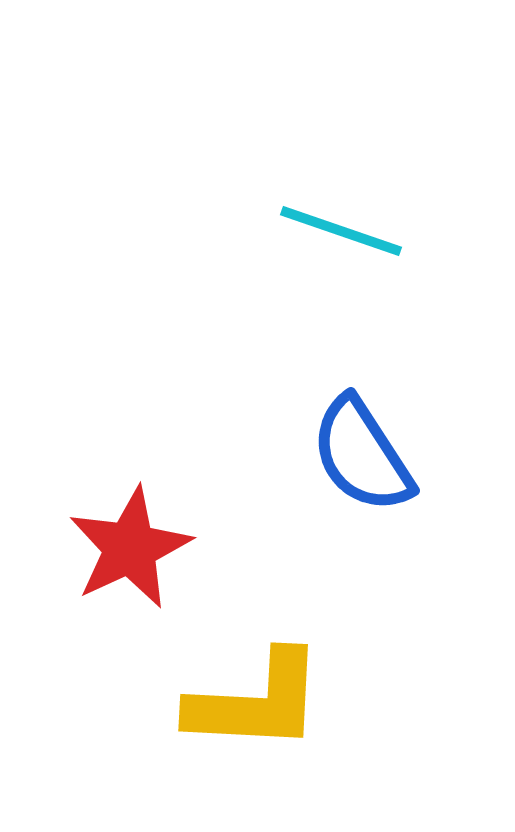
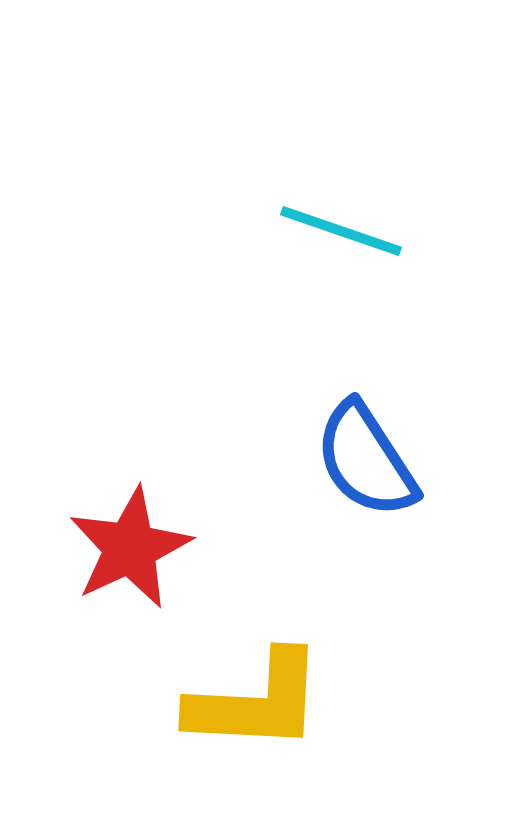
blue semicircle: moved 4 px right, 5 px down
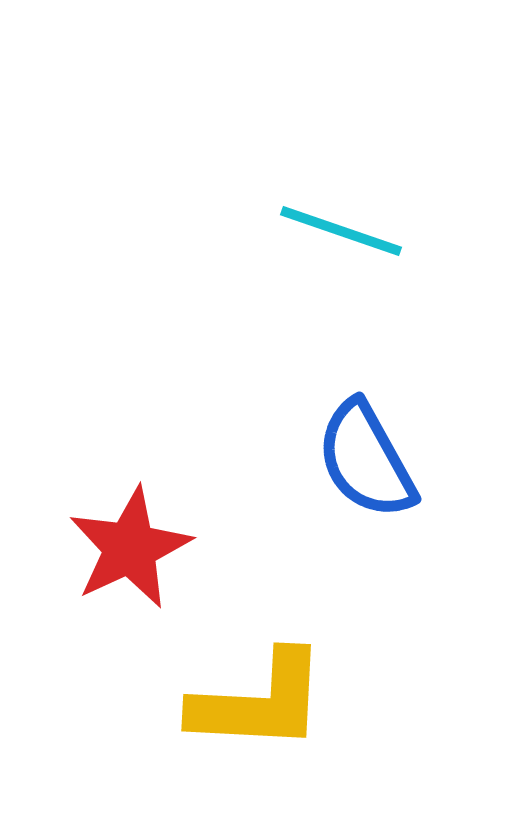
blue semicircle: rotated 4 degrees clockwise
yellow L-shape: moved 3 px right
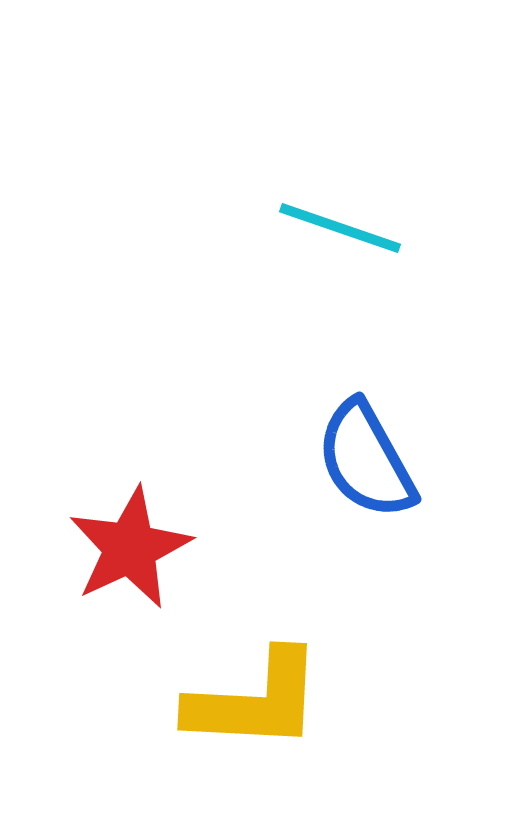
cyan line: moved 1 px left, 3 px up
yellow L-shape: moved 4 px left, 1 px up
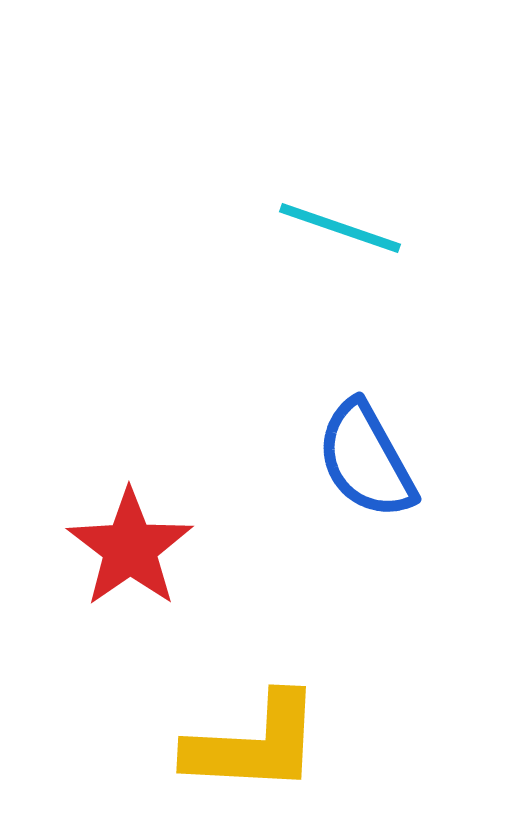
red star: rotated 10 degrees counterclockwise
yellow L-shape: moved 1 px left, 43 px down
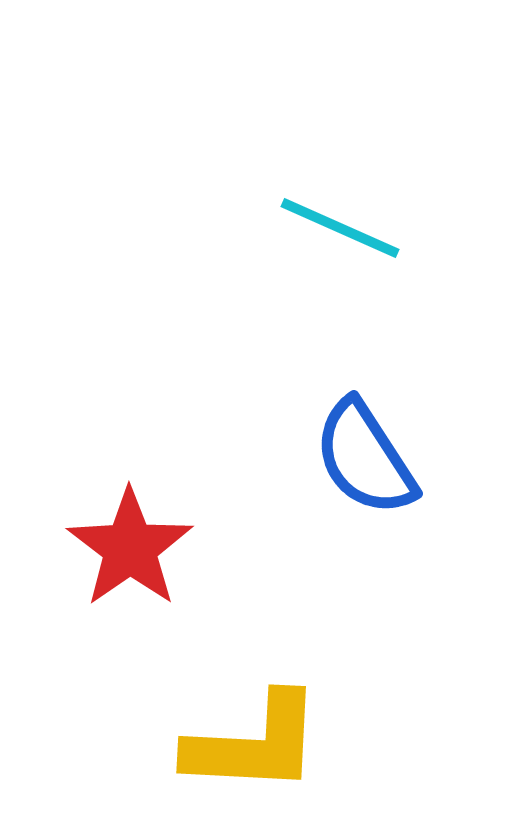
cyan line: rotated 5 degrees clockwise
blue semicircle: moved 1 px left, 2 px up; rotated 4 degrees counterclockwise
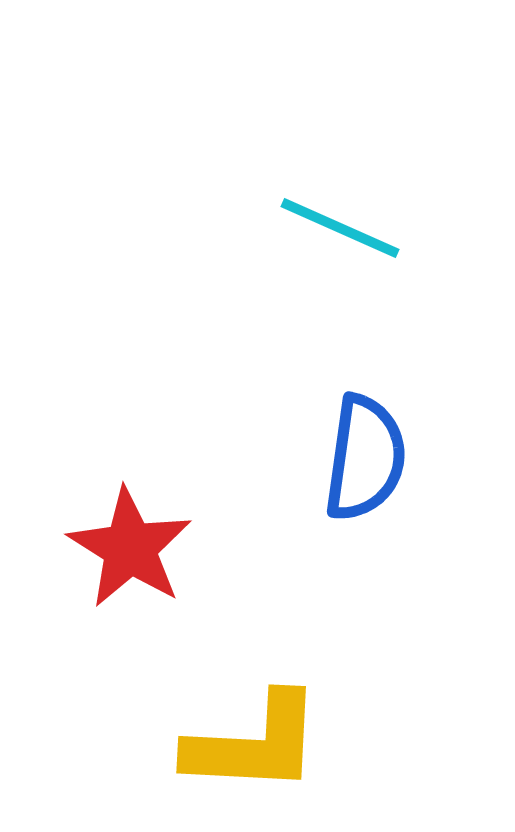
blue semicircle: rotated 139 degrees counterclockwise
red star: rotated 5 degrees counterclockwise
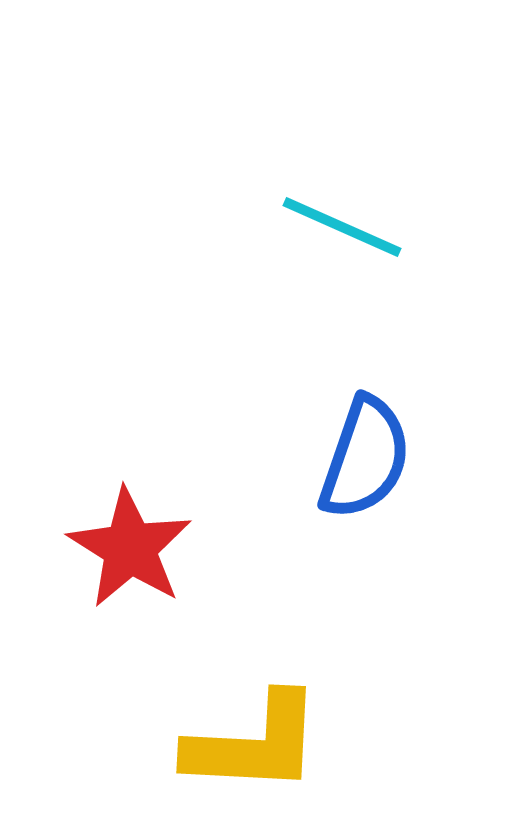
cyan line: moved 2 px right, 1 px up
blue semicircle: rotated 11 degrees clockwise
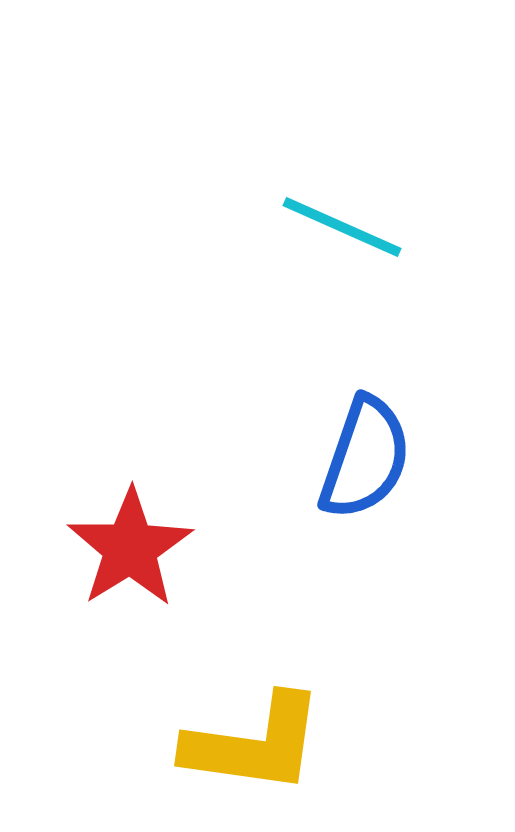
red star: rotated 8 degrees clockwise
yellow L-shape: rotated 5 degrees clockwise
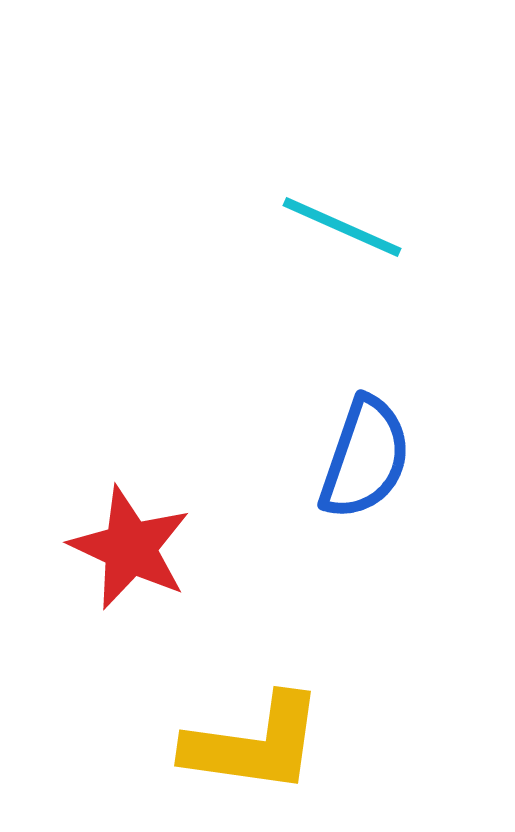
red star: rotated 15 degrees counterclockwise
